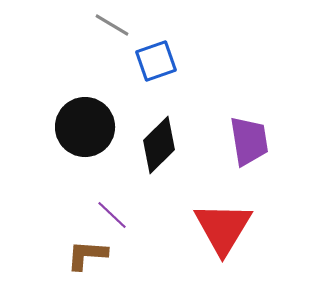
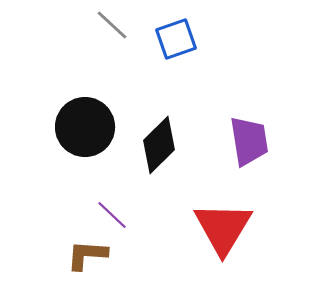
gray line: rotated 12 degrees clockwise
blue square: moved 20 px right, 22 px up
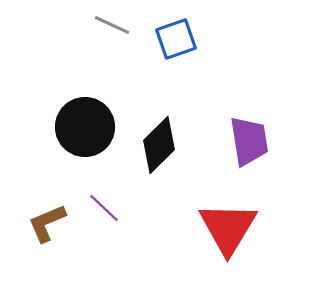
gray line: rotated 18 degrees counterclockwise
purple line: moved 8 px left, 7 px up
red triangle: moved 5 px right
brown L-shape: moved 40 px left, 32 px up; rotated 27 degrees counterclockwise
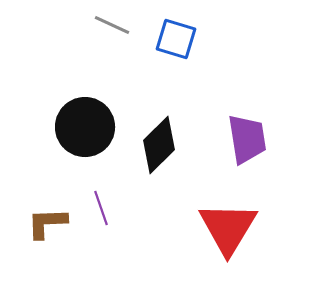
blue square: rotated 36 degrees clockwise
purple trapezoid: moved 2 px left, 2 px up
purple line: moved 3 px left; rotated 28 degrees clockwise
brown L-shape: rotated 21 degrees clockwise
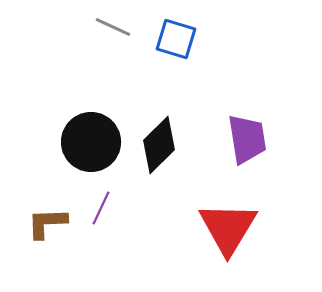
gray line: moved 1 px right, 2 px down
black circle: moved 6 px right, 15 px down
purple line: rotated 44 degrees clockwise
